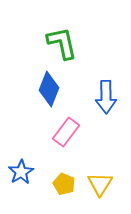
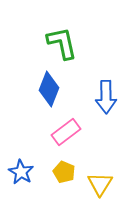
pink rectangle: rotated 16 degrees clockwise
blue star: rotated 10 degrees counterclockwise
yellow pentagon: moved 12 px up
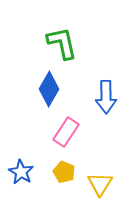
blue diamond: rotated 8 degrees clockwise
pink rectangle: rotated 20 degrees counterclockwise
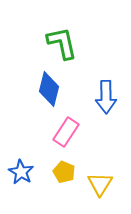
blue diamond: rotated 16 degrees counterclockwise
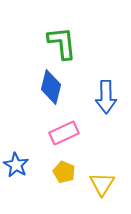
green L-shape: rotated 6 degrees clockwise
blue diamond: moved 2 px right, 2 px up
pink rectangle: moved 2 px left, 1 px down; rotated 32 degrees clockwise
blue star: moved 5 px left, 7 px up
yellow triangle: moved 2 px right
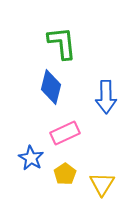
pink rectangle: moved 1 px right
blue star: moved 15 px right, 7 px up
yellow pentagon: moved 1 px right, 2 px down; rotated 15 degrees clockwise
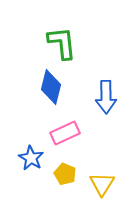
yellow pentagon: rotated 15 degrees counterclockwise
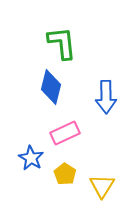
yellow pentagon: rotated 10 degrees clockwise
yellow triangle: moved 2 px down
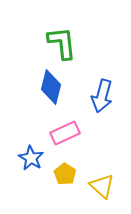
blue arrow: moved 4 px left, 1 px up; rotated 16 degrees clockwise
yellow triangle: rotated 20 degrees counterclockwise
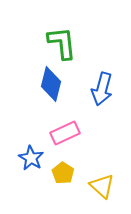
blue diamond: moved 3 px up
blue arrow: moved 7 px up
yellow pentagon: moved 2 px left, 1 px up
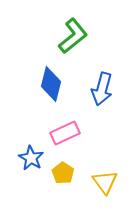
green L-shape: moved 11 px right, 7 px up; rotated 57 degrees clockwise
yellow triangle: moved 3 px right, 4 px up; rotated 12 degrees clockwise
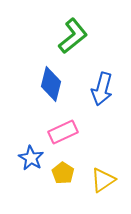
pink rectangle: moved 2 px left, 1 px up
yellow triangle: moved 2 px left, 2 px up; rotated 32 degrees clockwise
